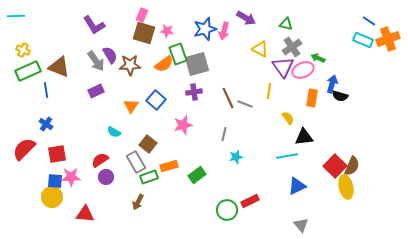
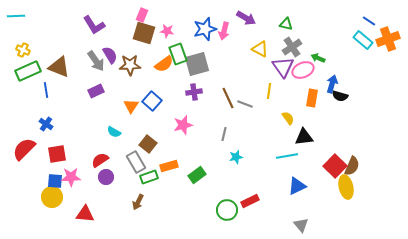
cyan rectangle at (363, 40): rotated 18 degrees clockwise
blue square at (156, 100): moved 4 px left, 1 px down
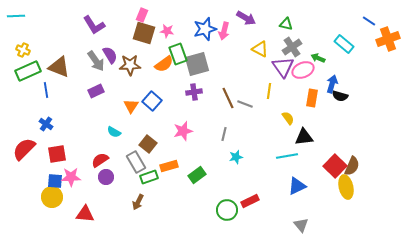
cyan rectangle at (363, 40): moved 19 px left, 4 px down
pink star at (183, 125): moved 6 px down
